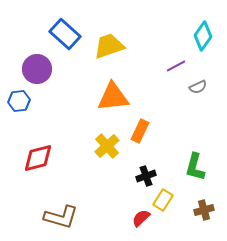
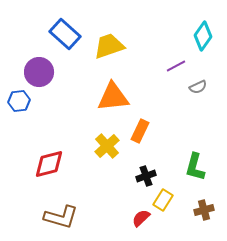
purple circle: moved 2 px right, 3 px down
red diamond: moved 11 px right, 6 px down
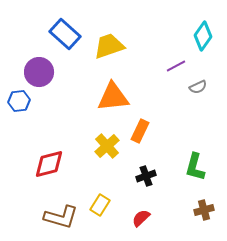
yellow rectangle: moved 63 px left, 5 px down
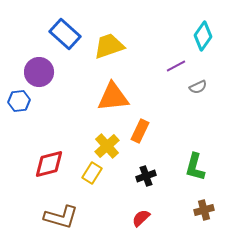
yellow rectangle: moved 8 px left, 32 px up
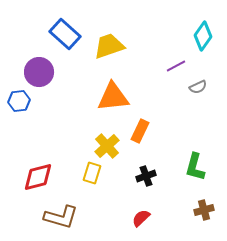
red diamond: moved 11 px left, 13 px down
yellow rectangle: rotated 15 degrees counterclockwise
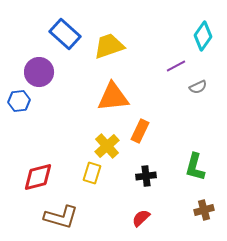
black cross: rotated 12 degrees clockwise
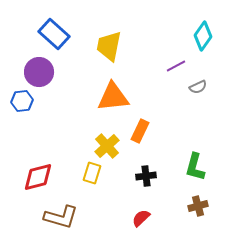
blue rectangle: moved 11 px left
yellow trapezoid: rotated 60 degrees counterclockwise
blue hexagon: moved 3 px right
brown cross: moved 6 px left, 4 px up
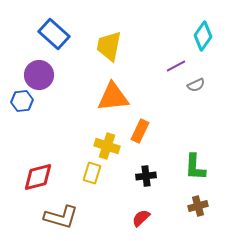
purple circle: moved 3 px down
gray semicircle: moved 2 px left, 2 px up
yellow cross: rotated 30 degrees counterclockwise
green L-shape: rotated 12 degrees counterclockwise
